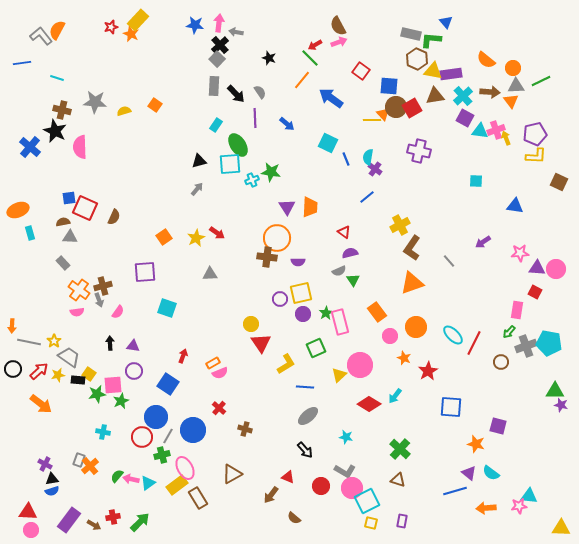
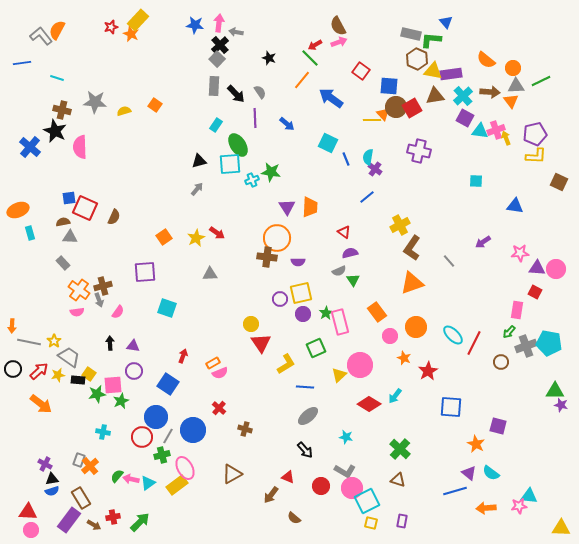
orange star at (476, 444): rotated 12 degrees clockwise
brown rectangle at (198, 498): moved 117 px left
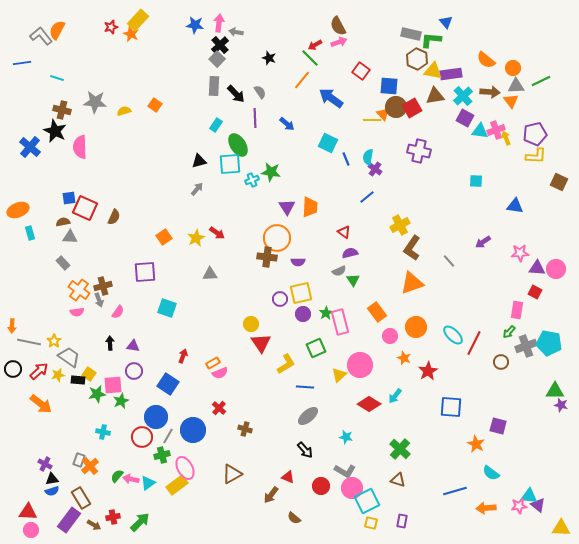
purple triangle at (469, 473): moved 69 px right, 32 px down
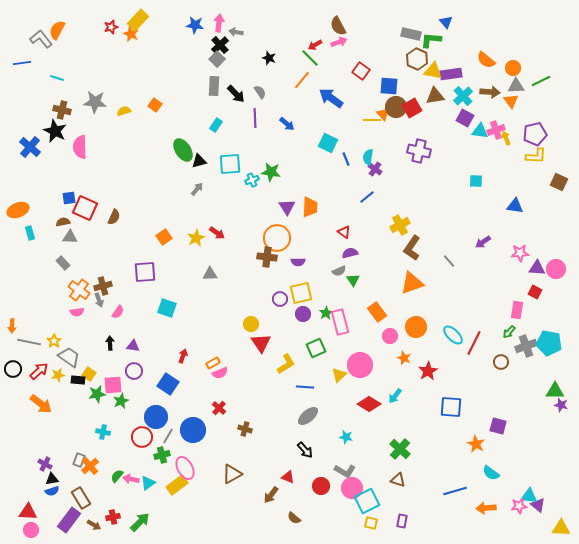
gray L-shape at (41, 36): moved 3 px down
green ellipse at (238, 145): moved 55 px left, 5 px down
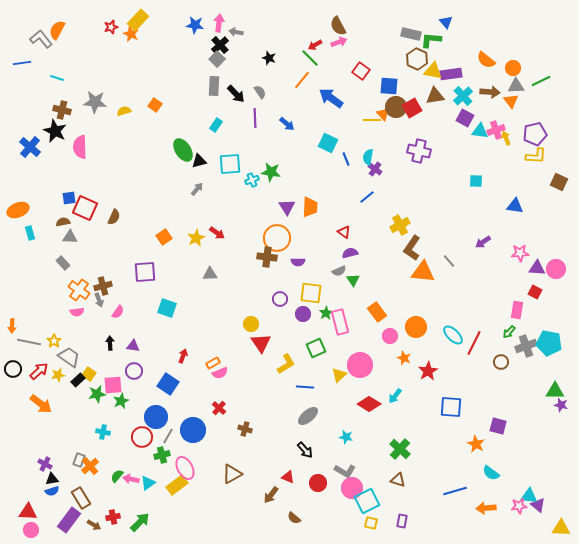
orange triangle at (412, 283): moved 11 px right, 11 px up; rotated 25 degrees clockwise
yellow square at (301, 293): moved 10 px right; rotated 20 degrees clockwise
black rectangle at (78, 380): rotated 48 degrees counterclockwise
red circle at (321, 486): moved 3 px left, 3 px up
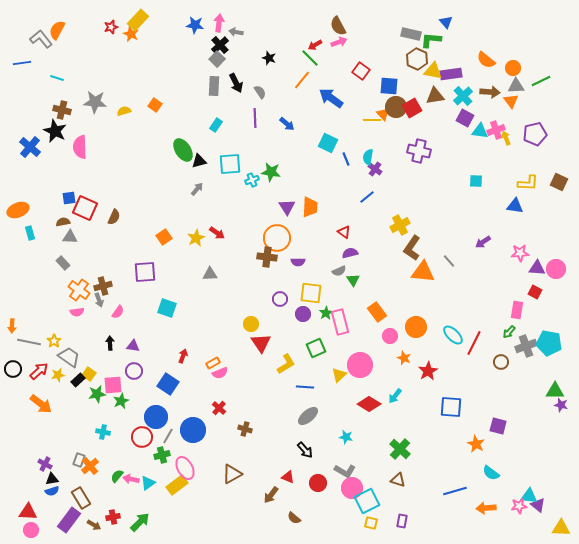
black arrow at (236, 94): moved 11 px up; rotated 18 degrees clockwise
yellow L-shape at (536, 156): moved 8 px left, 27 px down
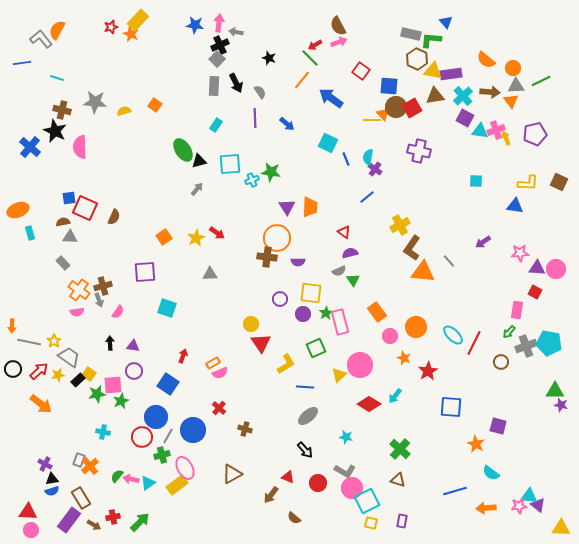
black cross at (220, 45): rotated 18 degrees clockwise
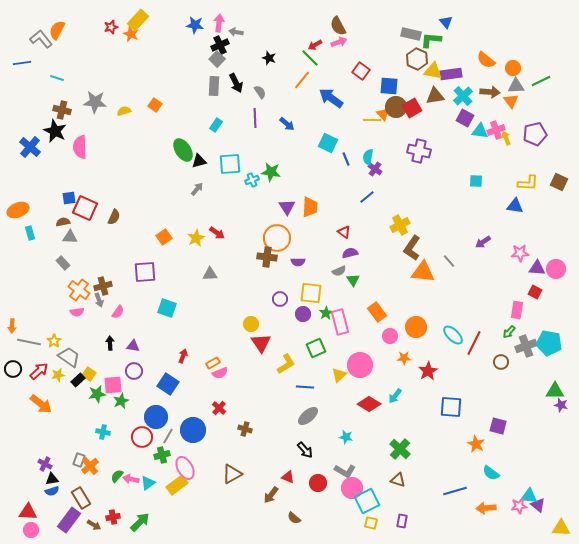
orange star at (404, 358): rotated 24 degrees counterclockwise
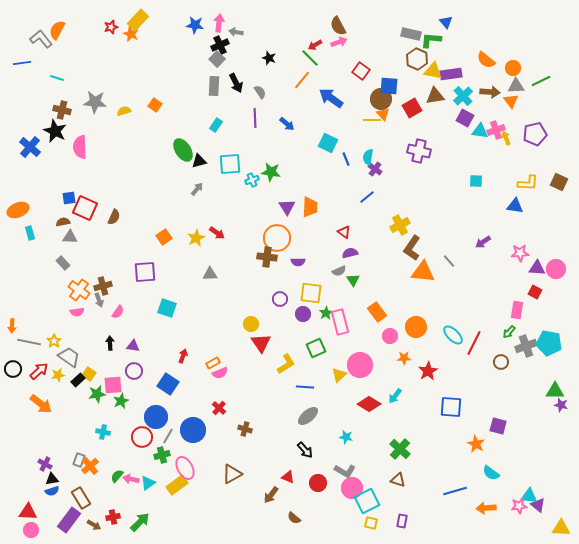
brown circle at (396, 107): moved 15 px left, 8 px up
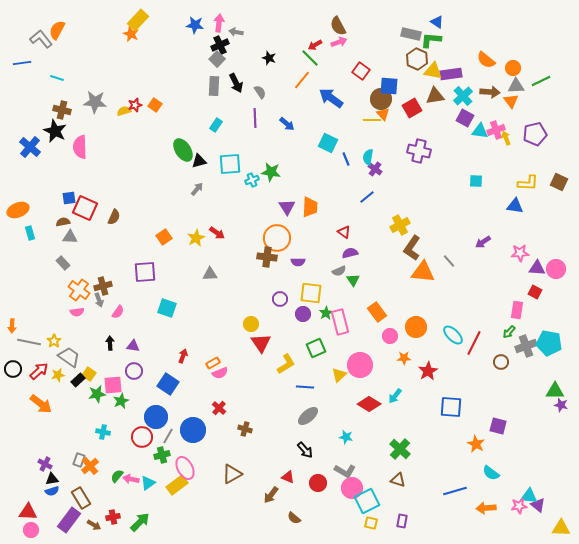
blue triangle at (446, 22): moved 9 px left; rotated 16 degrees counterclockwise
red star at (111, 27): moved 24 px right, 78 px down
